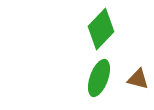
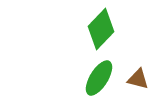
green ellipse: rotated 12 degrees clockwise
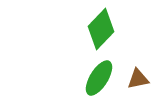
brown triangle: rotated 25 degrees counterclockwise
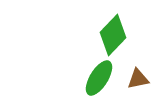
green diamond: moved 12 px right, 6 px down
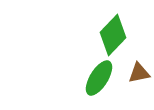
brown triangle: moved 1 px right, 6 px up
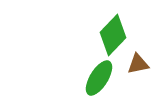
brown triangle: moved 1 px left, 9 px up
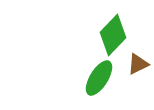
brown triangle: rotated 15 degrees counterclockwise
